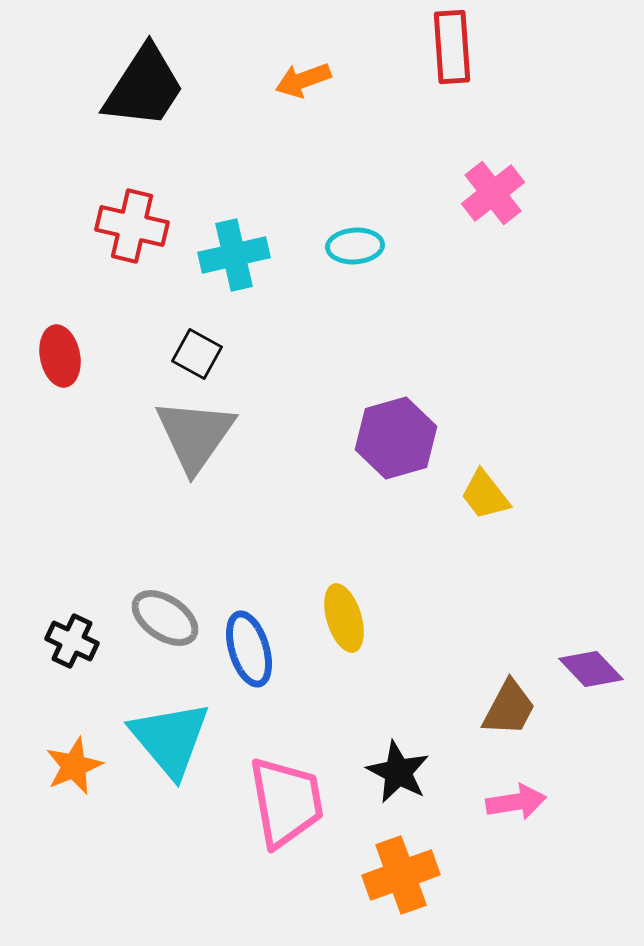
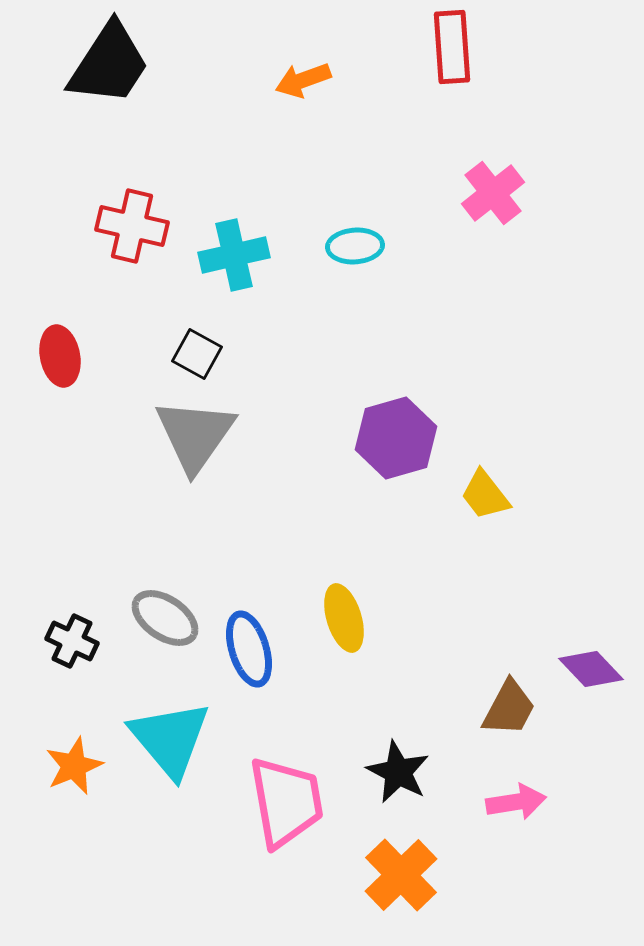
black trapezoid: moved 35 px left, 23 px up
orange cross: rotated 24 degrees counterclockwise
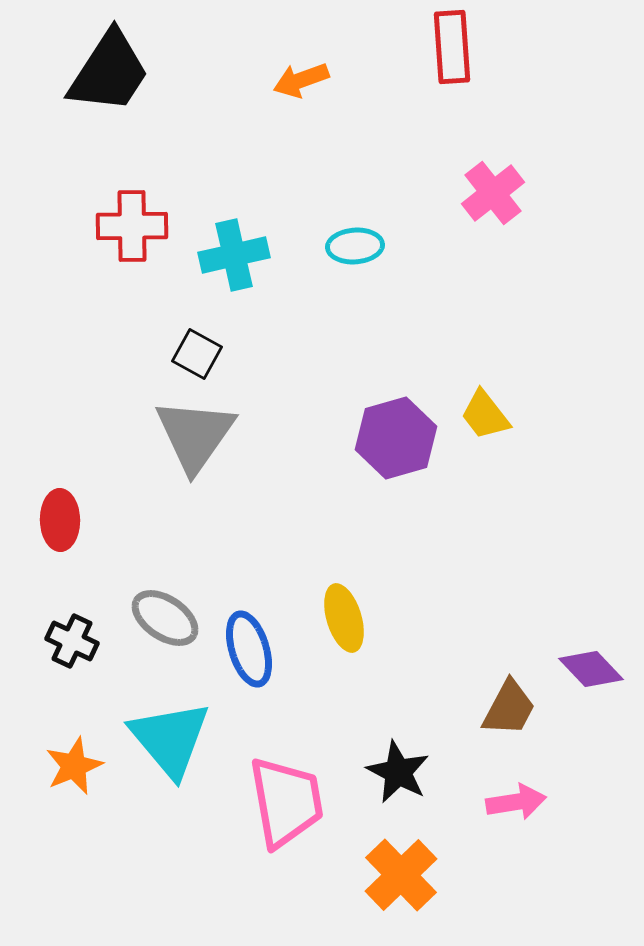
black trapezoid: moved 8 px down
orange arrow: moved 2 px left
red cross: rotated 14 degrees counterclockwise
red ellipse: moved 164 px down; rotated 10 degrees clockwise
yellow trapezoid: moved 80 px up
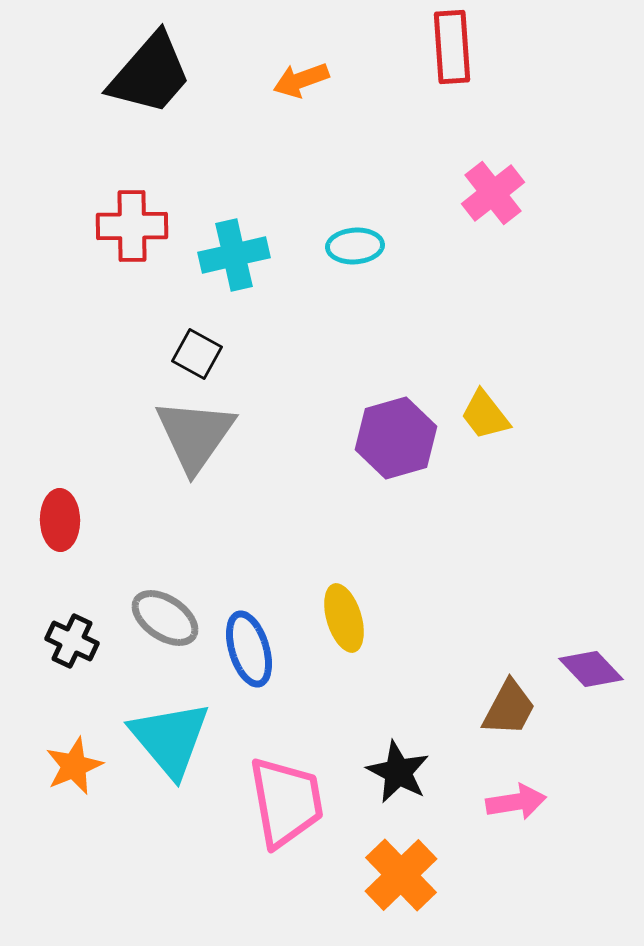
black trapezoid: moved 41 px right, 2 px down; rotated 8 degrees clockwise
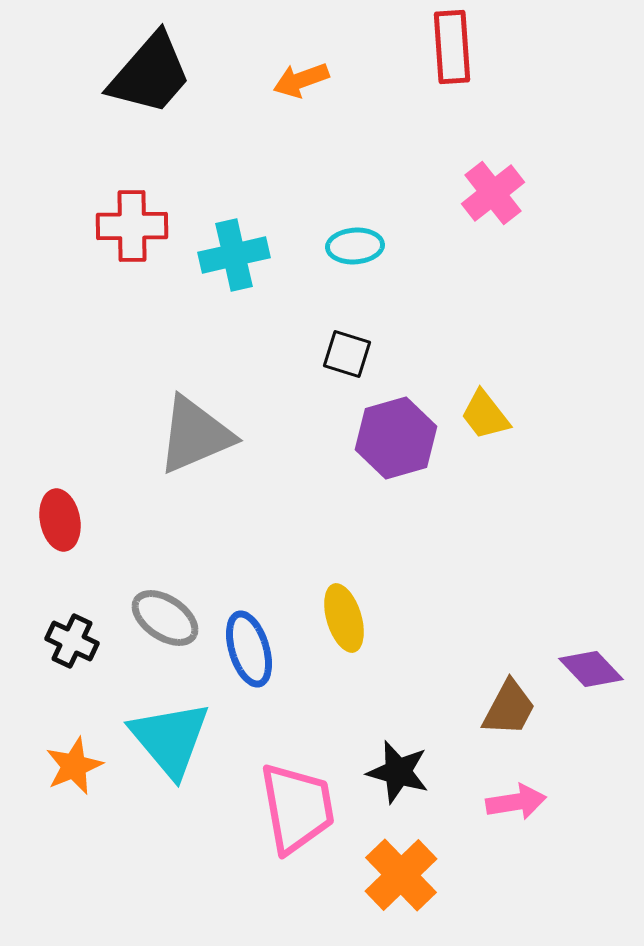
black square: moved 150 px right; rotated 12 degrees counterclockwise
gray triangle: rotated 32 degrees clockwise
red ellipse: rotated 10 degrees counterclockwise
black star: rotated 12 degrees counterclockwise
pink trapezoid: moved 11 px right, 6 px down
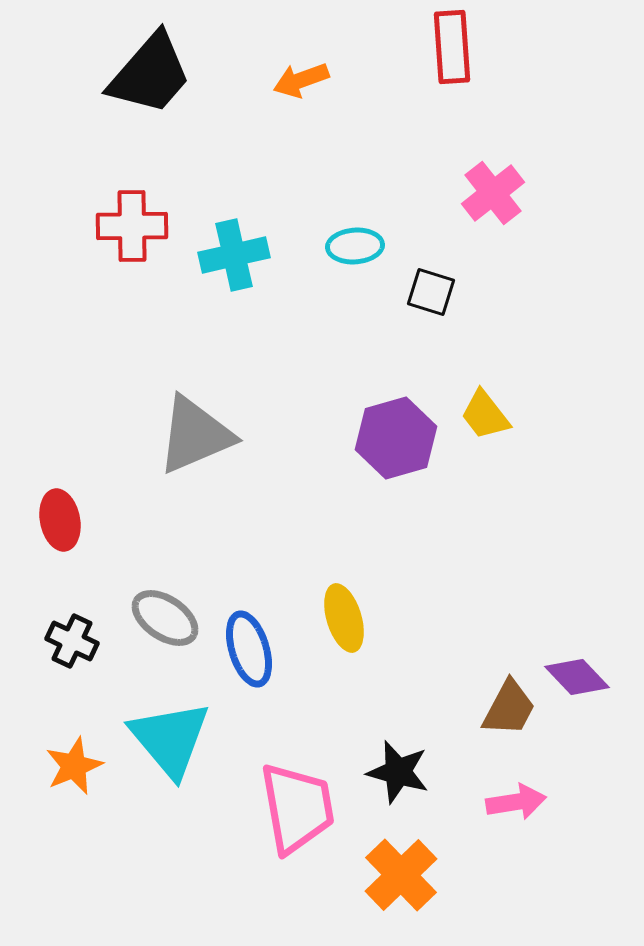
black square: moved 84 px right, 62 px up
purple diamond: moved 14 px left, 8 px down
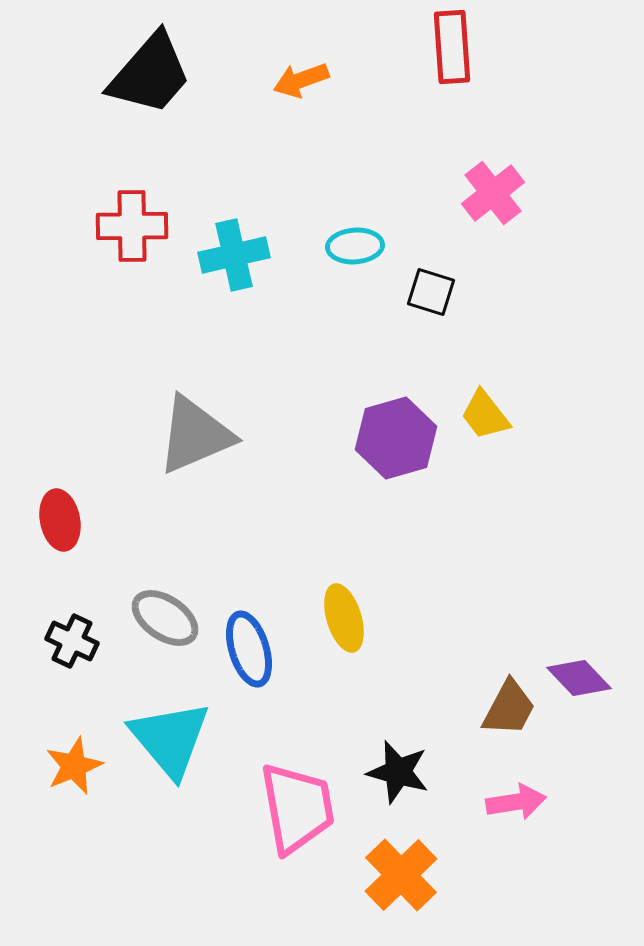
purple diamond: moved 2 px right, 1 px down
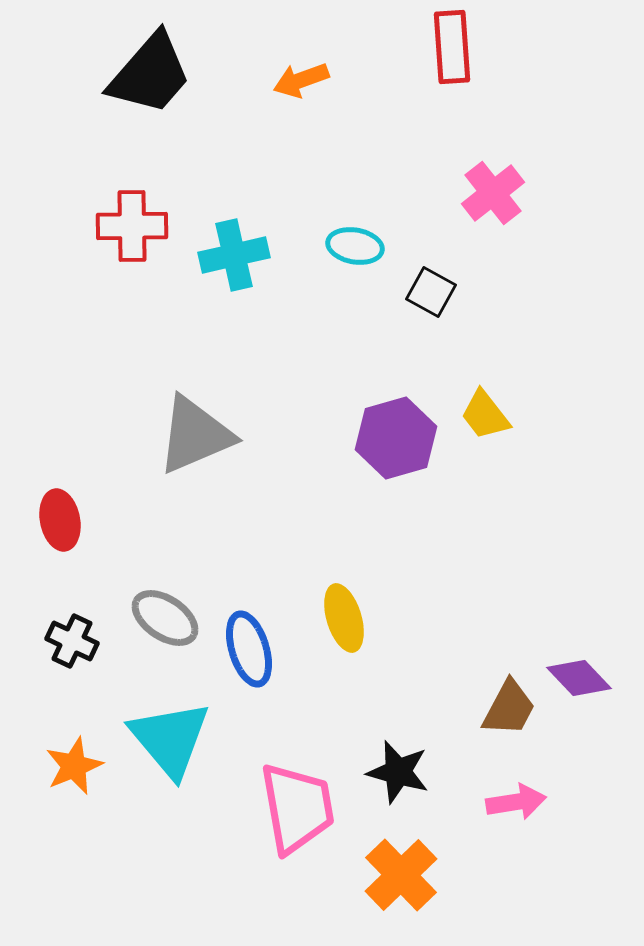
cyan ellipse: rotated 14 degrees clockwise
black square: rotated 12 degrees clockwise
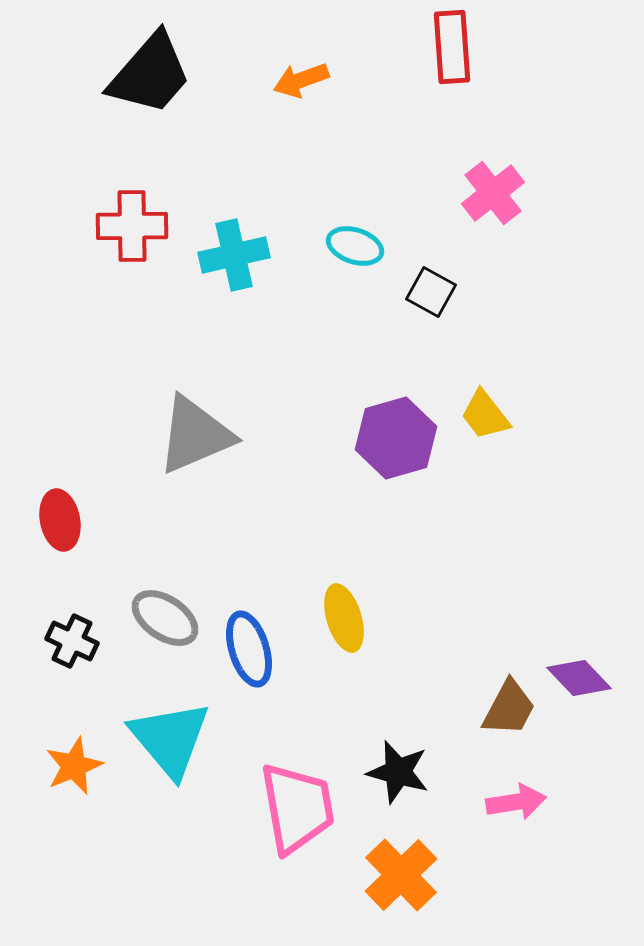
cyan ellipse: rotated 8 degrees clockwise
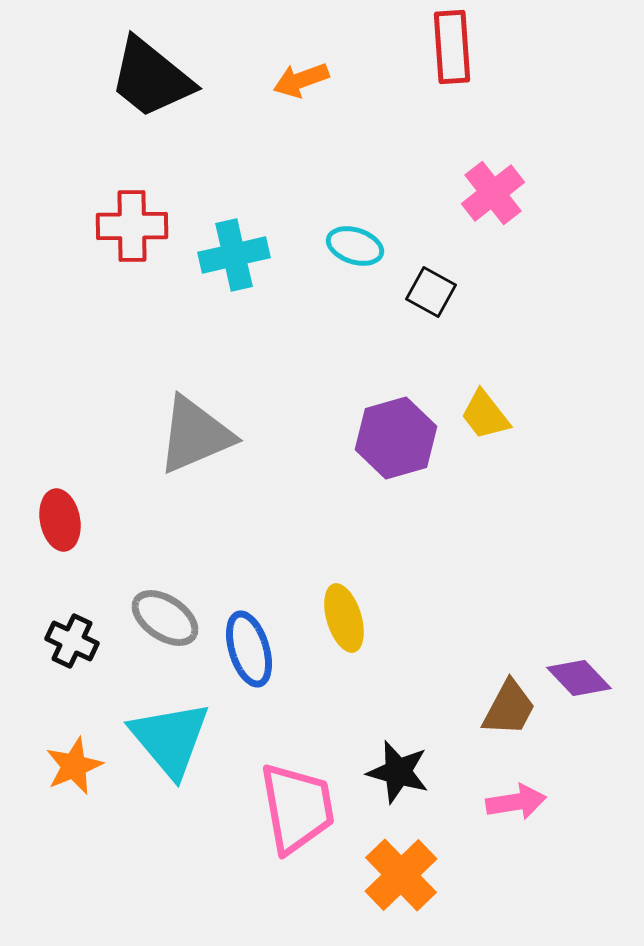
black trapezoid: moved 1 px right, 4 px down; rotated 88 degrees clockwise
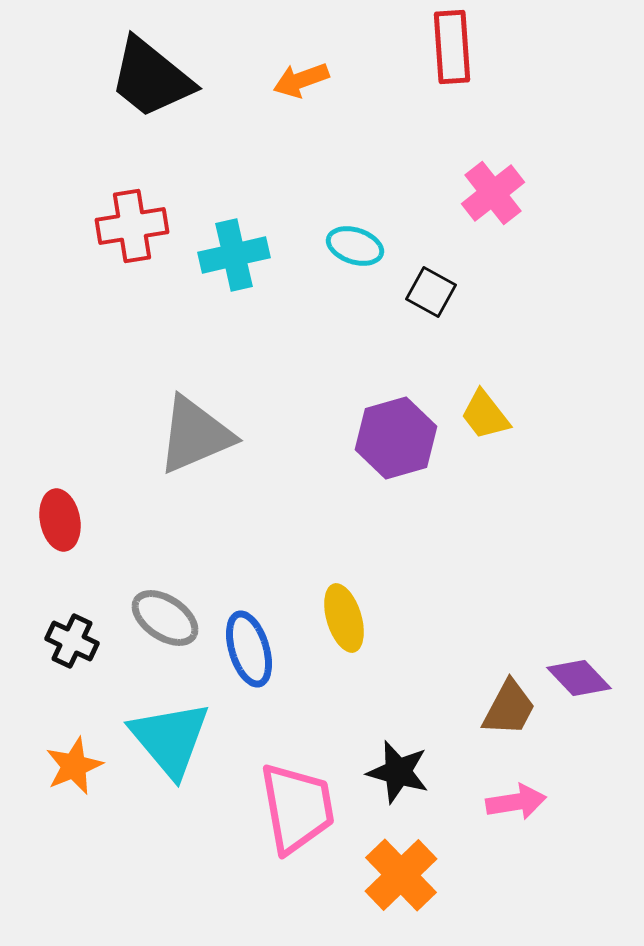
red cross: rotated 8 degrees counterclockwise
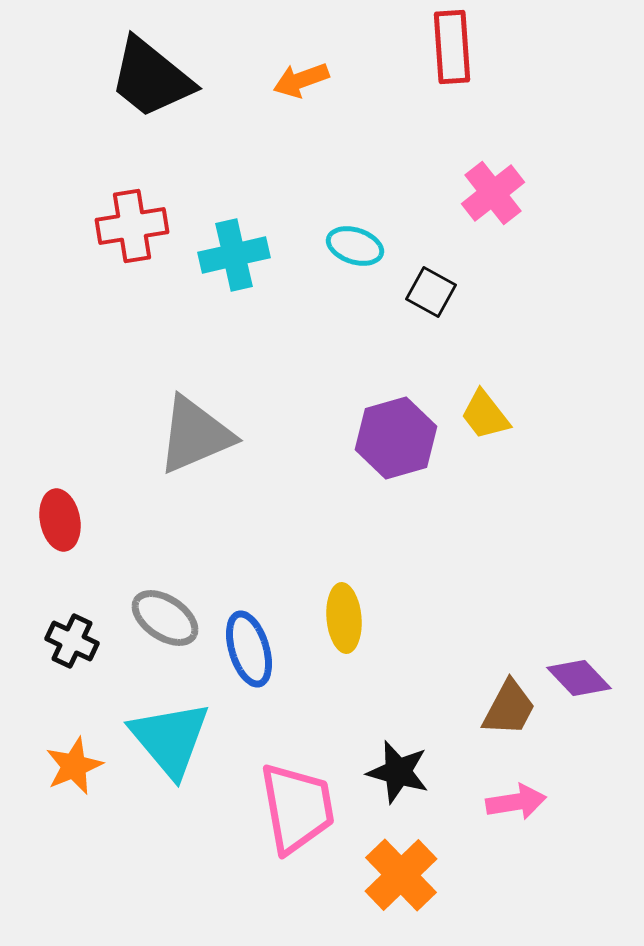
yellow ellipse: rotated 12 degrees clockwise
